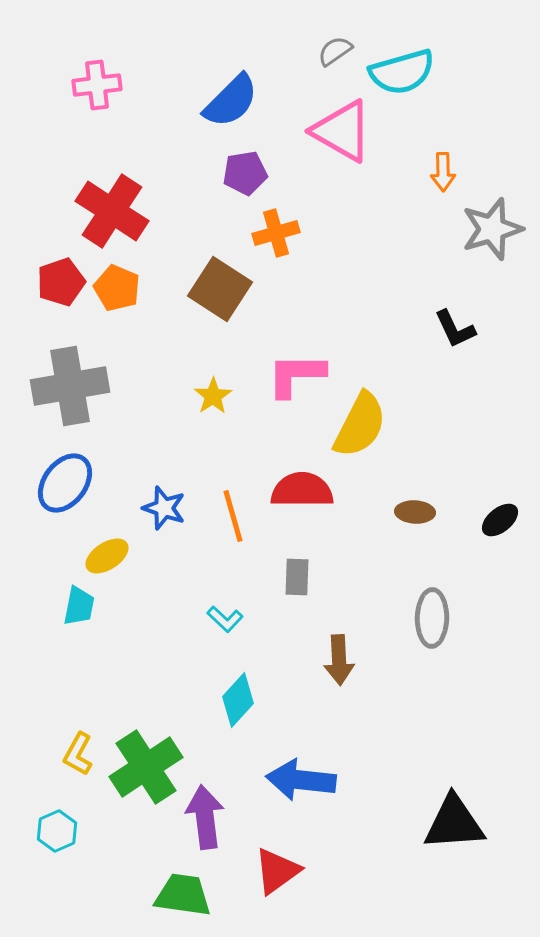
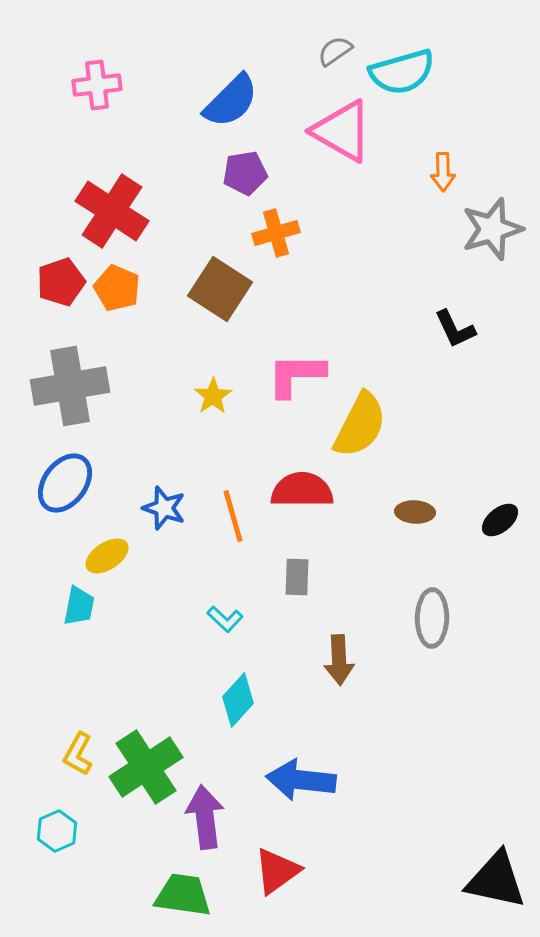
black triangle: moved 42 px right, 57 px down; rotated 16 degrees clockwise
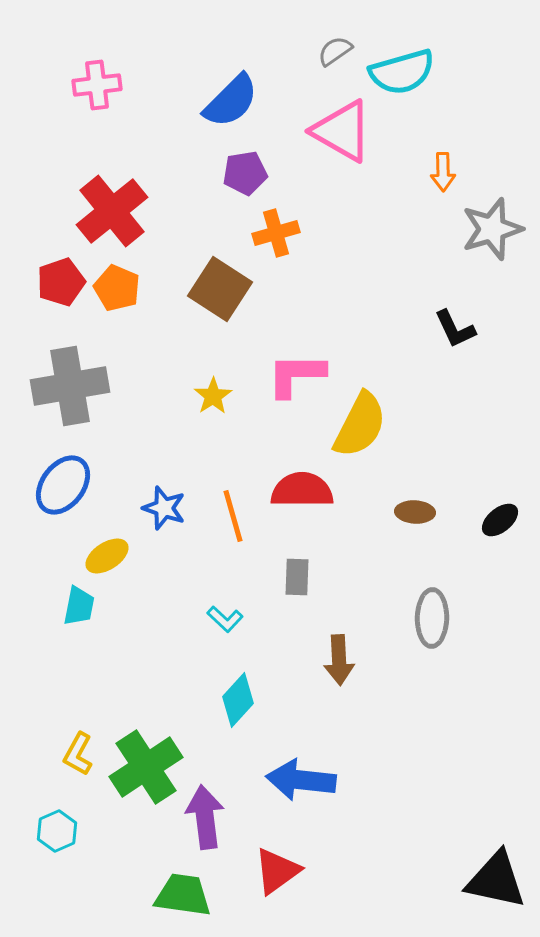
red cross: rotated 18 degrees clockwise
blue ellipse: moved 2 px left, 2 px down
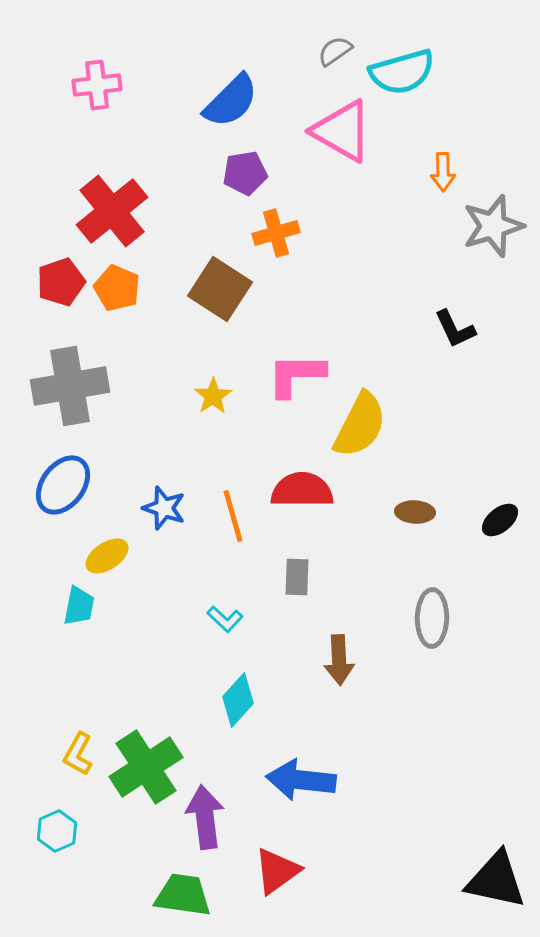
gray star: moved 1 px right, 3 px up
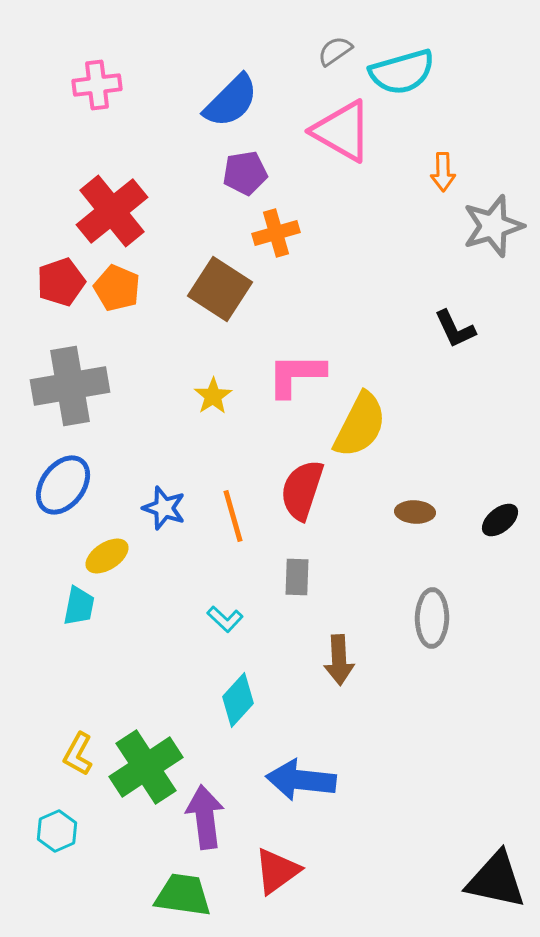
red semicircle: rotated 72 degrees counterclockwise
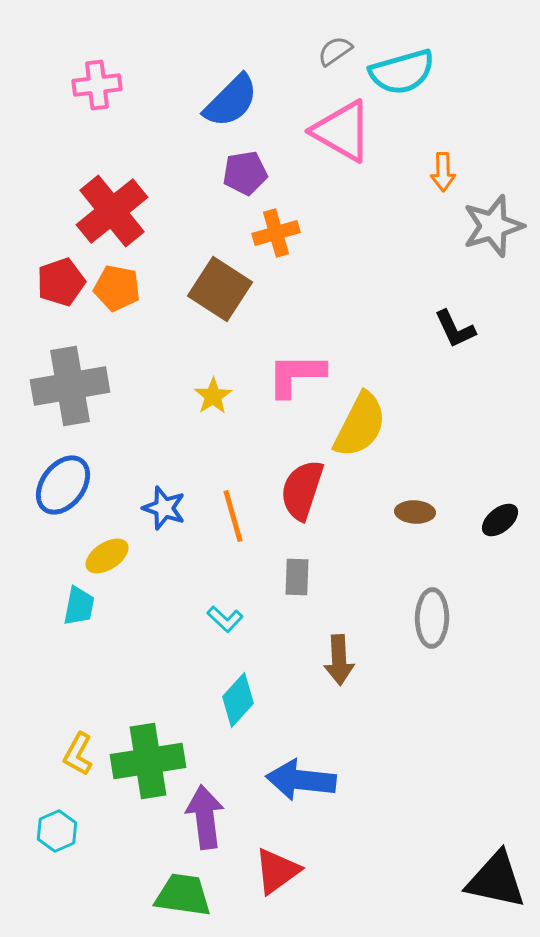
orange pentagon: rotated 12 degrees counterclockwise
green cross: moved 2 px right, 6 px up; rotated 24 degrees clockwise
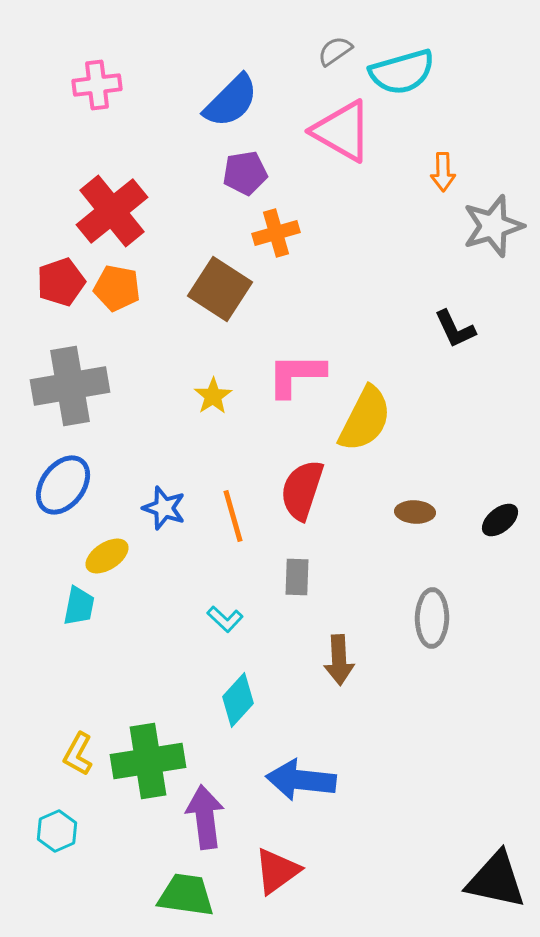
yellow semicircle: moved 5 px right, 6 px up
green trapezoid: moved 3 px right
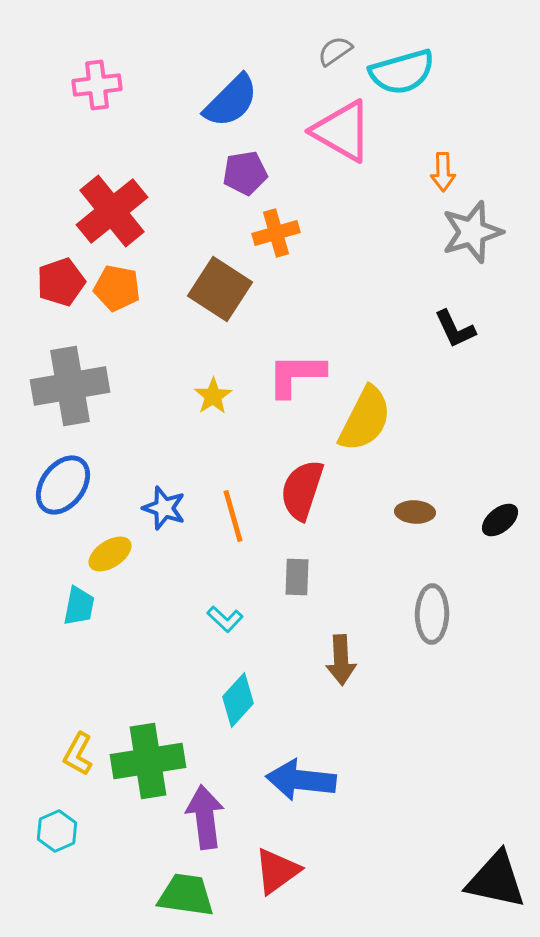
gray star: moved 21 px left, 6 px down
yellow ellipse: moved 3 px right, 2 px up
gray ellipse: moved 4 px up
brown arrow: moved 2 px right
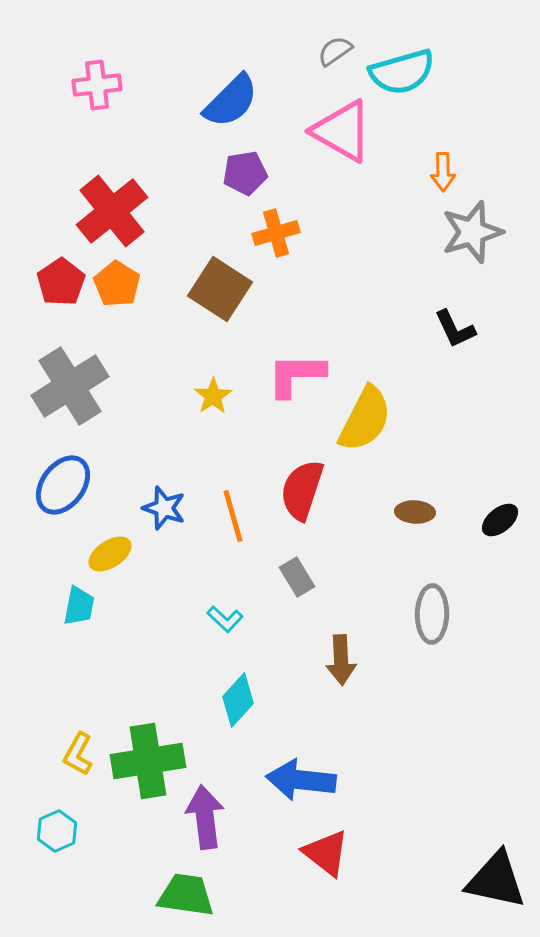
red pentagon: rotated 15 degrees counterclockwise
orange pentagon: moved 4 px up; rotated 21 degrees clockwise
gray cross: rotated 22 degrees counterclockwise
gray rectangle: rotated 33 degrees counterclockwise
red triangle: moved 49 px right, 18 px up; rotated 46 degrees counterclockwise
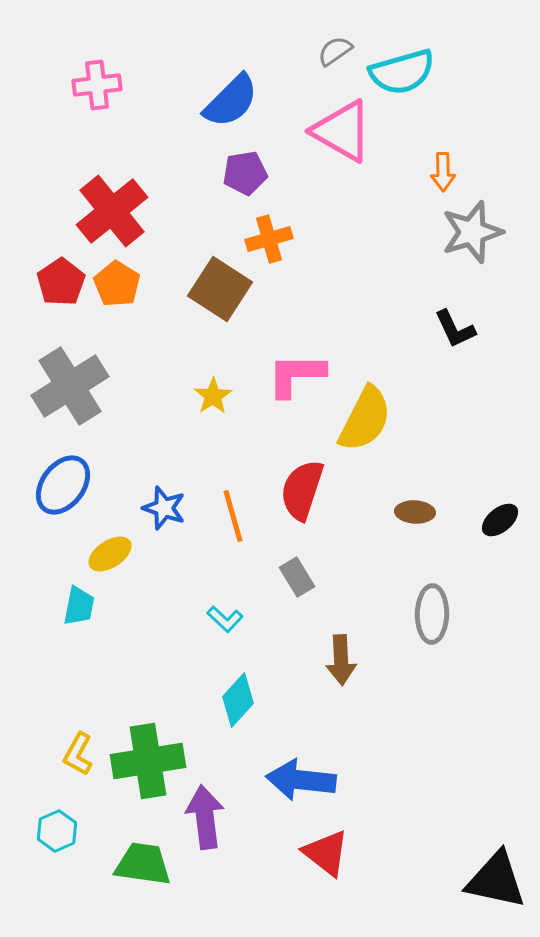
orange cross: moved 7 px left, 6 px down
green trapezoid: moved 43 px left, 31 px up
